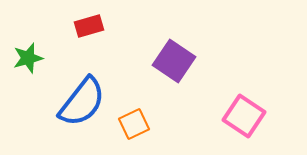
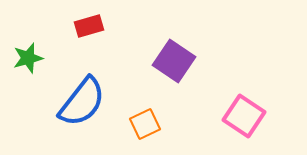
orange square: moved 11 px right
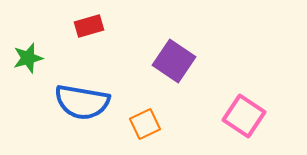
blue semicircle: rotated 62 degrees clockwise
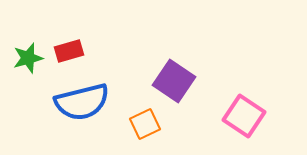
red rectangle: moved 20 px left, 25 px down
purple square: moved 20 px down
blue semicircle: rotated 24 degrees counterclockwise
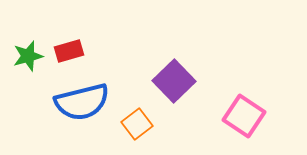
green star: moved 2 px up
purple square: rotated 12 degrees clockwise
orange square: moved 8 px left; rotated 12 degrees counterclockwise
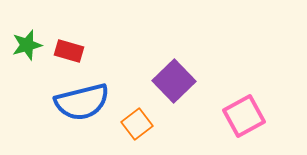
red rectangle: rotated 32 degrees clockwise
green star: moved 1 px left, 11 px up
pink square: rotated 27 degrees clockwise
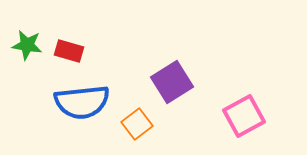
green star: rotated 24 degrees clockwise
purple square: moved 2 px left, 1 px down; rotated 12 degrees clockwise
blue semicircle: rotated 8 degrees clockwise
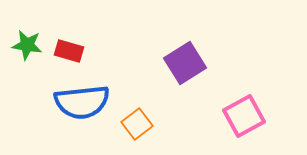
purple square: moved 13 px right, 19 px up
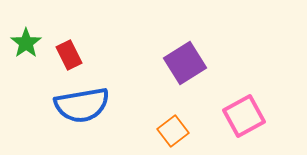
green star: moved 1 px left, 2 px up; rotated 28 degrees clockwise
red rectangle: moved 4 px down; rotated 48 degrees clockwise
blue semicircle: moved 3 px down; rotated 4 degrees counterclockwise
orange square: moved 36 px right, 7 px down
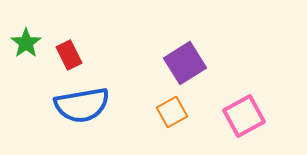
orange square: moved 1 px left, 19 px up; rotated 8 degrees clockwise
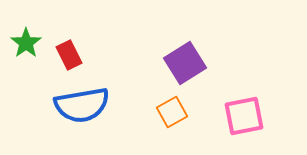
pink square: rotated 18 degrees clockwise
